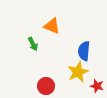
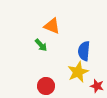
green arrow: moved 8 px right, 1 px down; rotated 16 degrees counterclockwise
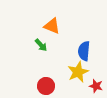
red star: moved 1 px left
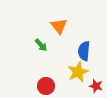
orange triangle: moved 7 px right; rotated 30 degrees clockwise
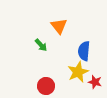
red star: moved 1 px left, 4 px up
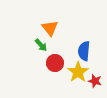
orange triangle: moved 9 px left, 2 px down
yellow star: rotated 10 degrees counterclockwise
red star: moved 1 px up
red circle: moved 9 px right, 23 px up
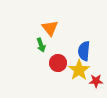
green arrow: rotated 24 degrees clockwise
red circle: moved 3 px right
yellow star: moved 1 px right, 2 px up
red star: moved 1 px right; rotated 16 degrees counterclockwise
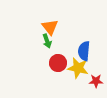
orange triangle: moved 1 px up
green arrow: moved 6 px right, 4 px up
yellow star: moved 1 px left, 2 px up; rotated 25 degrees counterclockwise
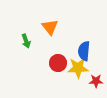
green arrow: moved 21 px left
yellow star: rotated 15 degrees counterclockwise
